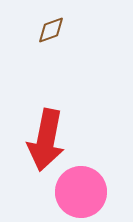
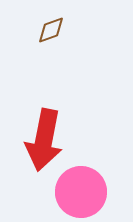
red arrow: moved 2 px left
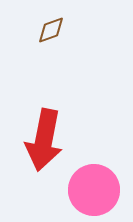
pink circle: moved 13 px right, 2 px up
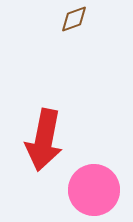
brown diamond: moved 23 px right, 11 px up
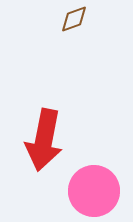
pink circle: moved 1 px down
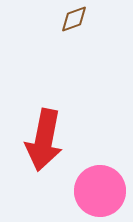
pink circle: moved 6 px right
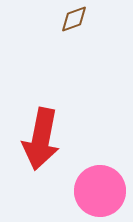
red arrow: moved 3 px left, 1 px up
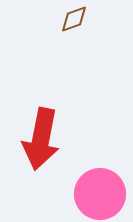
pink circle: moved 3 px down
